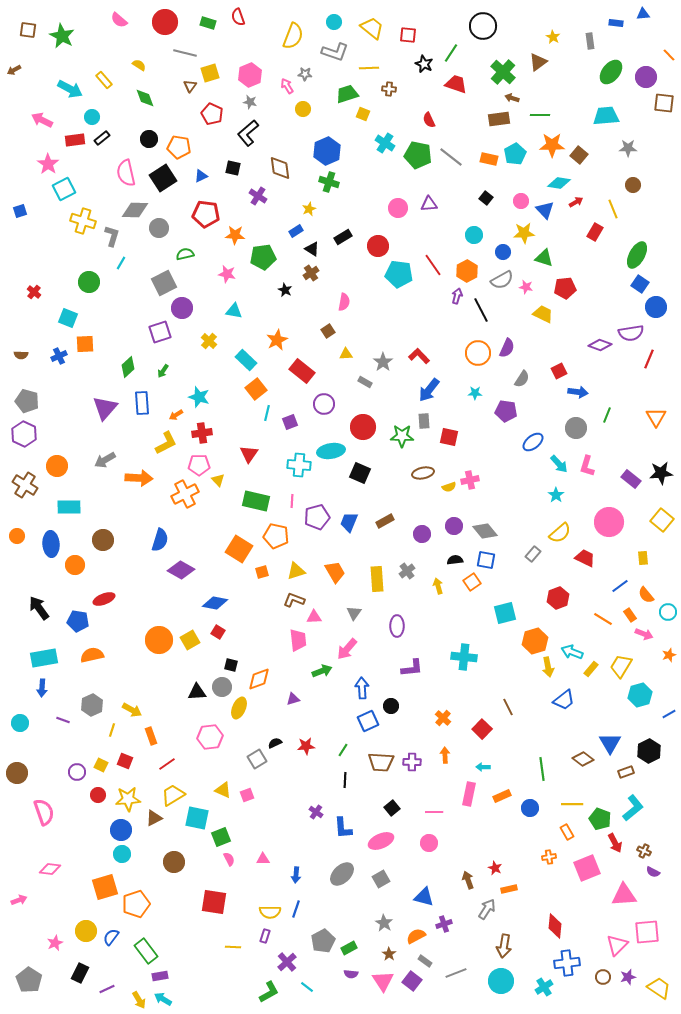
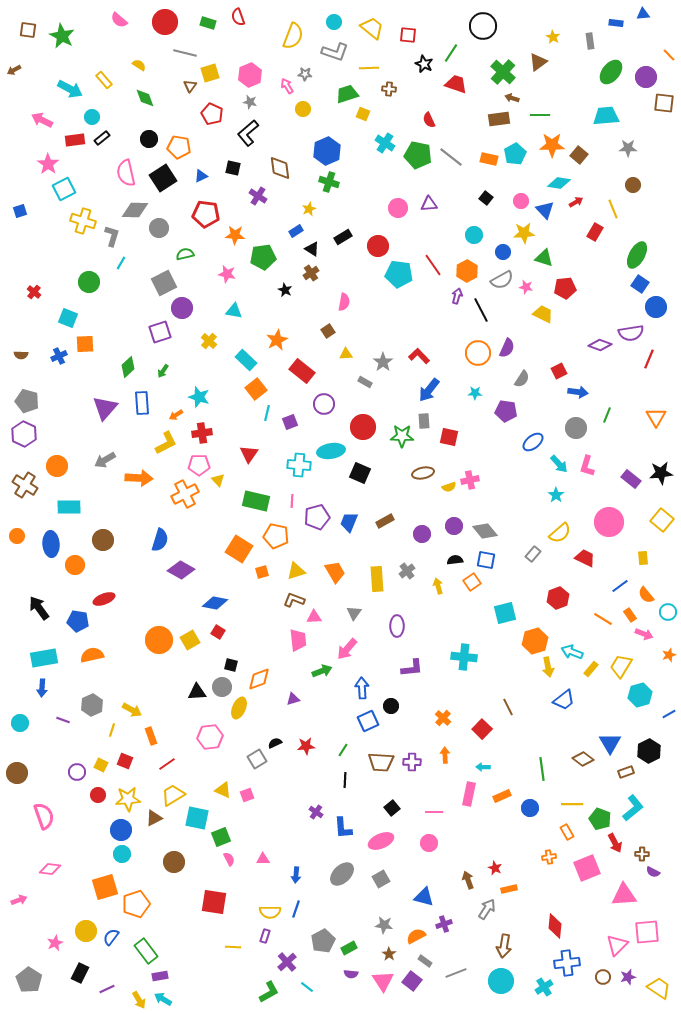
pink semicircle at (44, 812): moved 4 px down
brown cross at (644, 851): moved 2 px left, 3 px down; rotated 24 degrees counterclockwise
gray star at (384, 923): moved 2 px down; rotated 24 degrees counterclockwise
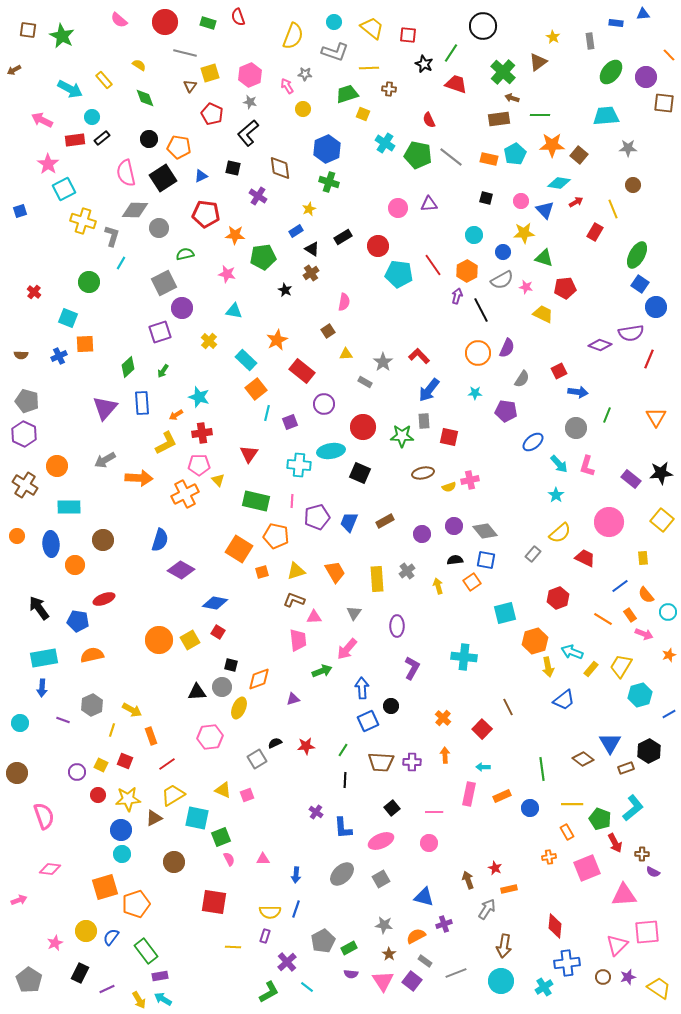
blue hexagon at (327, 151): moved 2 px up
black square at (486, 198): rotated 24 degrees counterclockwise
purple L-shape at (412, 668): rotated 55 degrees counterclockwise
brown rectangle at (626, 772): moved 4 px up
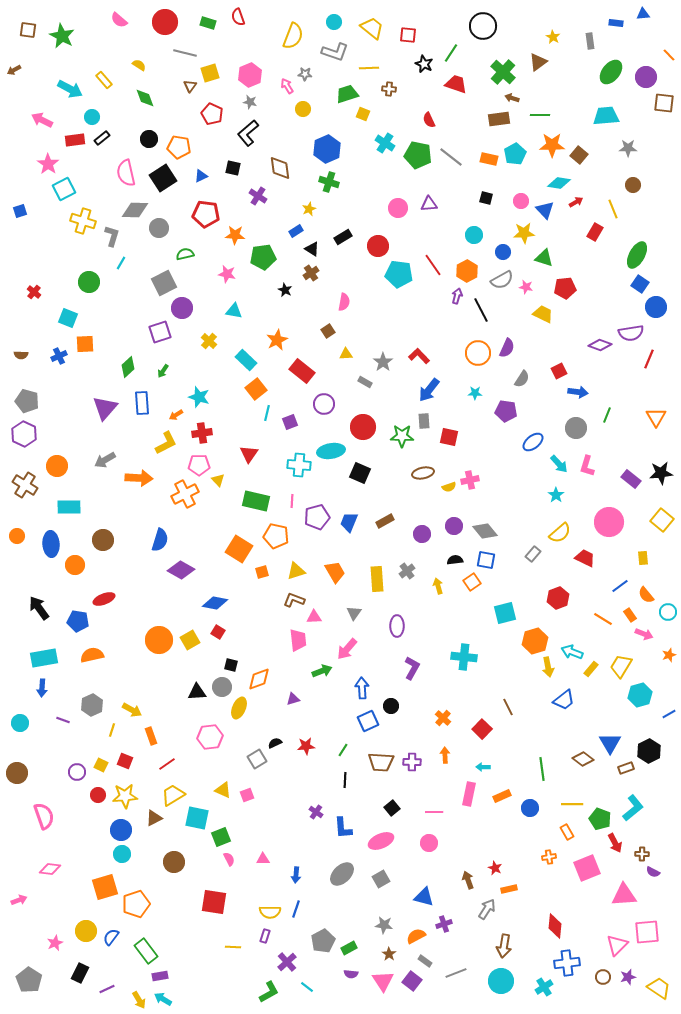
yellow star at (128, 799): moved 3 px left, 3 px up
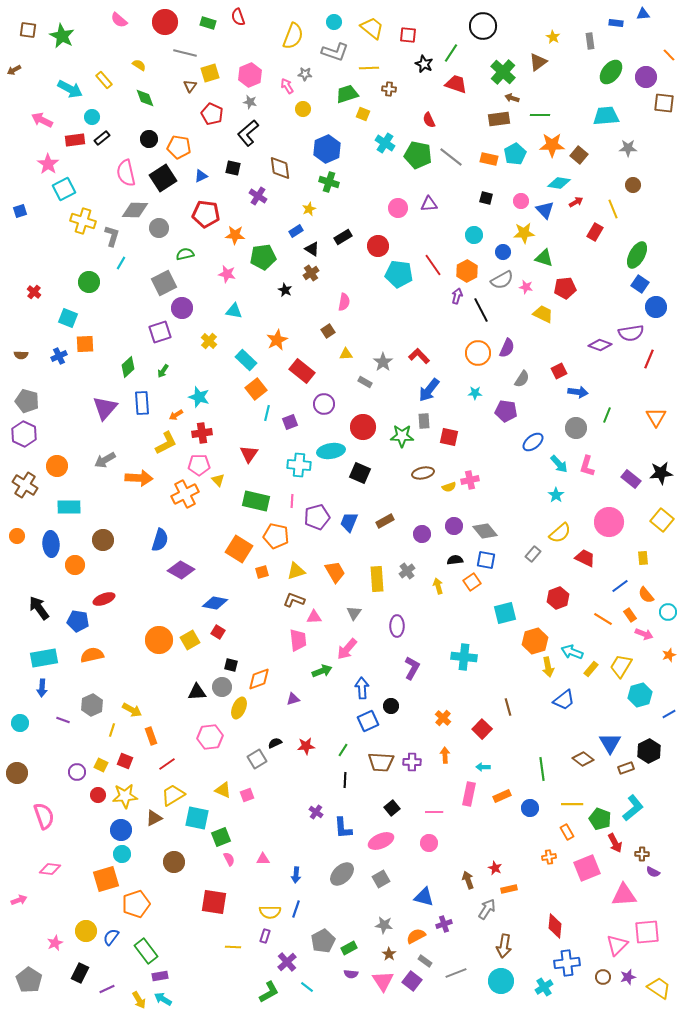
brown line at (508, 707): rotated 12 degrees clockwise
orange square at (105, 887): moved 1 px right, 8 px up
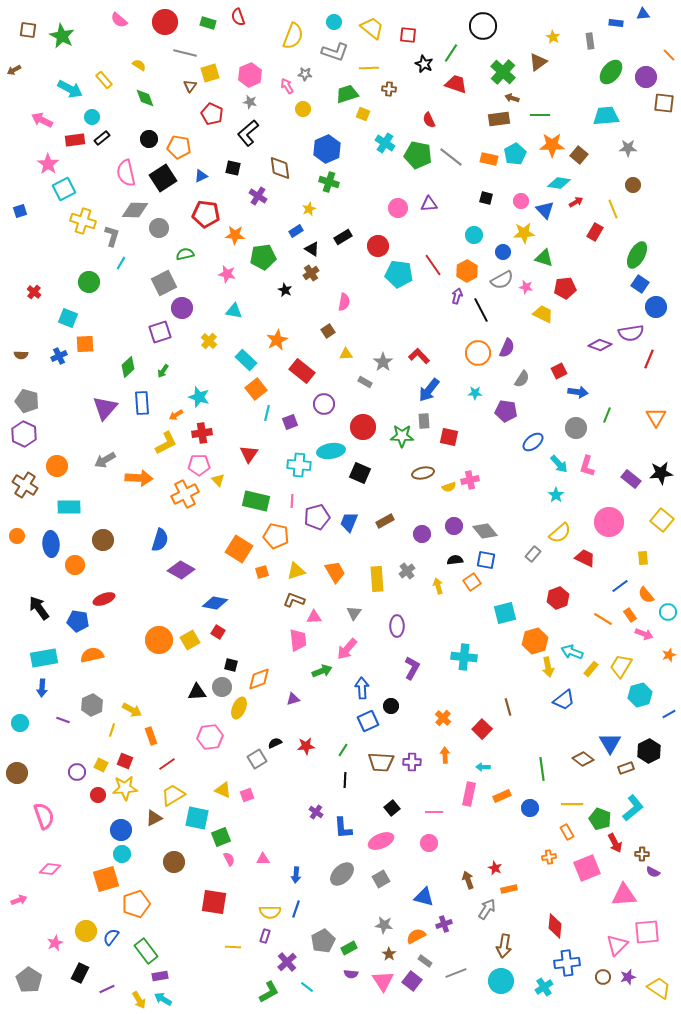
yellow star at (125, 796): moved 8 px up
